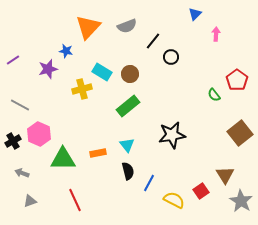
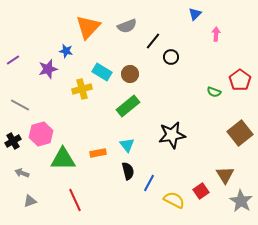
red pentagon: moved 3 px right
green semicircle: moved 3 px up; rotated 32 degrees counterclockwise
pink hexagon: moved 2 px right; rotated 20 degrees clockwise
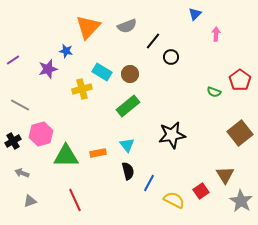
green triangle: moved 3 px right, 3 px up
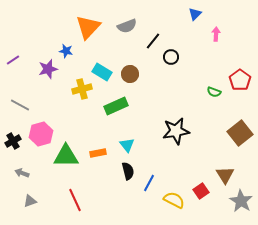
green rectangle: moved 12 px left; rotated 15 degrees clockwise
black star: moved 4 px right, 4 px up
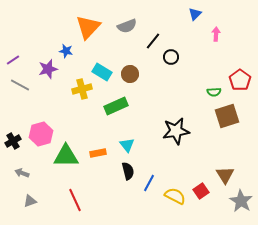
green semicircle: rotated 24 degrees counterclockwise
gray line: moved 20 px up
brown square: moved 13 px left, 17 px up; rotated 20 degrees clockwise
yellow semicircle: moved 1 px right, 4 px up
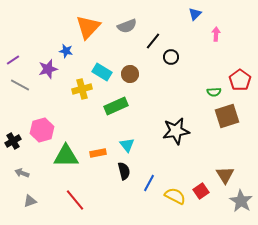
pink hexagon: moved 1 px right, 4 px up
black semicircle: moved 4 px left
red line: rotated 15 degrees counterclockwise
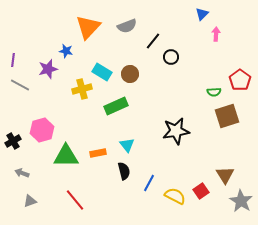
blue triangle: moved 7 px right
purple line: rotated 48 degrees counterclockwise
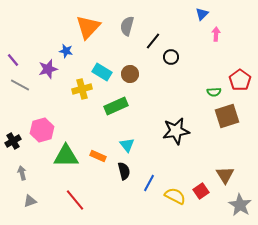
gray semicircle: rotated 126 degrees clockwise
purple line: rotated 48 degrees counterclockwise
orange rectangle: moved 3 px down; rotated 35 degrees clockwise
gray arrow: rotated 56 degrees clockwise
gray star: moved 1 px left, 4 px down
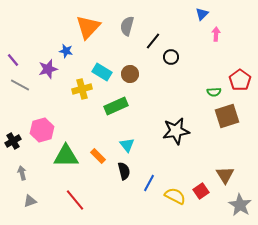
orange rectangle: rotated 21 degrees clockwise
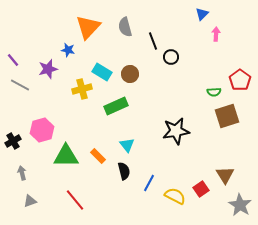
gray semicircle: moved 2 px left, 1 px down; rotated 30 degrees counterclockwise
black line: rotated 60 degrees counterclockwise
blue star: moved 2 px right, 1 px up
red square: moved 2 px up
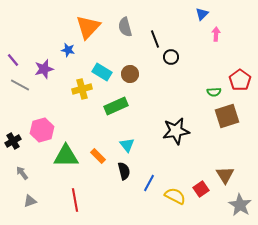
black line: moved 2 px right, 2 px up
purple star: moved 4 px left
gray arrow: rotated 24 degrees counterclockwise
red line: rotated 30 degrees clockwise
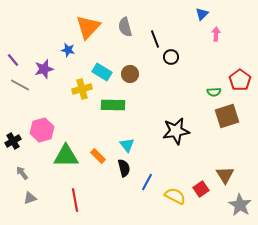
green rectangle: moved 3 px left, 1 px up; rotated 25 degrees clockwise
black semicircle: moved 3 px up
blue line: moved 2 px left, 1 px up
gray triangle: moved 3 px up
